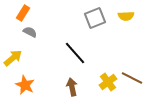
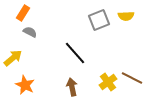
gray square: moved 4 px right, 2 px down
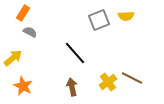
orange star: moved 2 px left, 1 px down
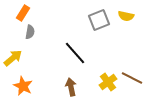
yellow semicircle: rotated 14 degrees clockwise
gray semicircle: rotated 72 degrees clockwise
brown arrow: moved 1 px left
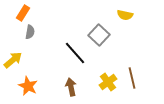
yellow semicircle: moved 1 px left, 1 px up
gray square: moved 15 px down; rotated 25 degrees counterclockwise
yellow arrow: moved 2 px down
brown line: rotated 50 degrees clockwise
orange star: moved 5 px right
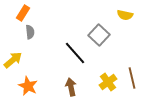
gray semicircle: rotated 16 degrees counterclockwise
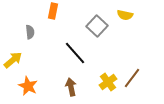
orange rectangle: moved 30 px right, 2 px up; rotated 21 degrees counterclockwise
gray square: moved 2 px left, 9 px up
brown line: rotated 50 degrees clockwise
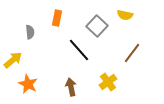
orange rectangle: moved 4 px right, 7 px down
black line: moved 4 px right, 3 px up
brown line: moved 25 px up
orange star: moved 2 px up
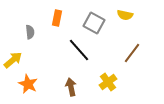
gray square: moved 3 px left, 3 px up; rotated 15 degrees counterclockwise
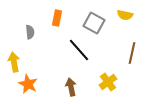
brown line: rotated 25 degrees counterclockwise
yellow arrow: moved 1 px right, 2 px down; rotated 60 degrees counterclockwise
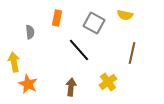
brown arrow: rotated 18 degrees clockwise
